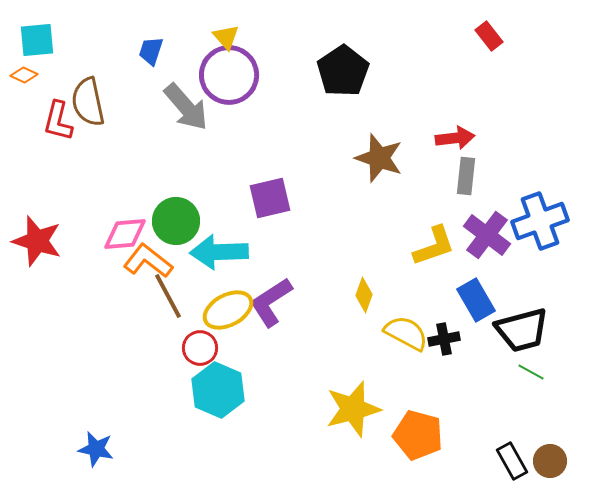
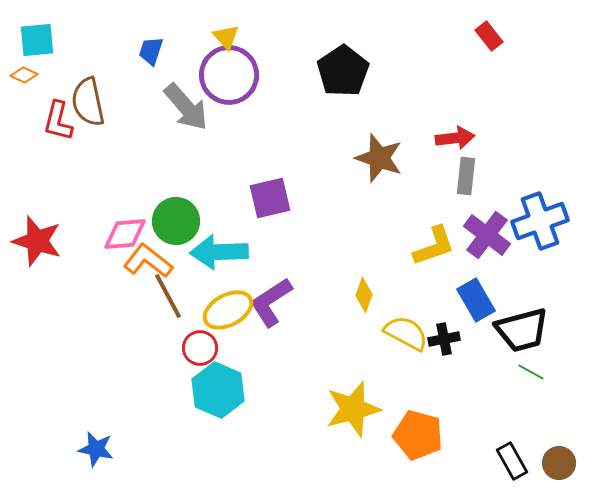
brown circle: moved 9 px right, 2 px down
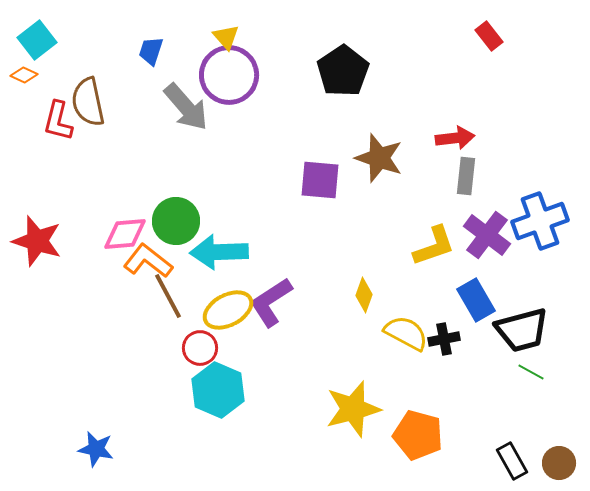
cyan square: rotated 33 degrees counterclockwise
purple square: moved 50 px right, 18 px up; rotated 18 degrees clockwise
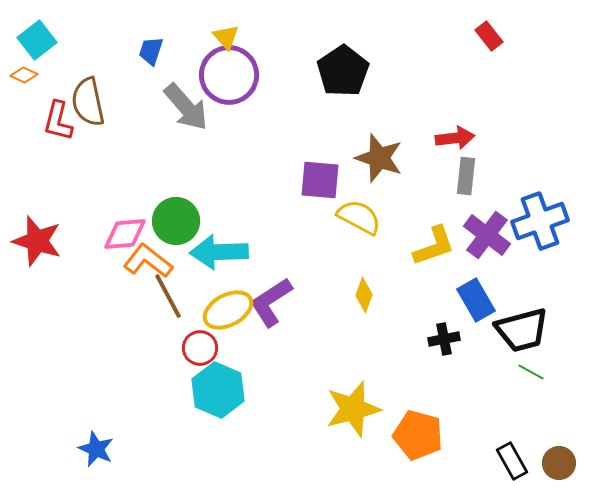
yellow semicircle: moved 47 px left, 116 px up
blue star: rotated 12 degrees clockwise
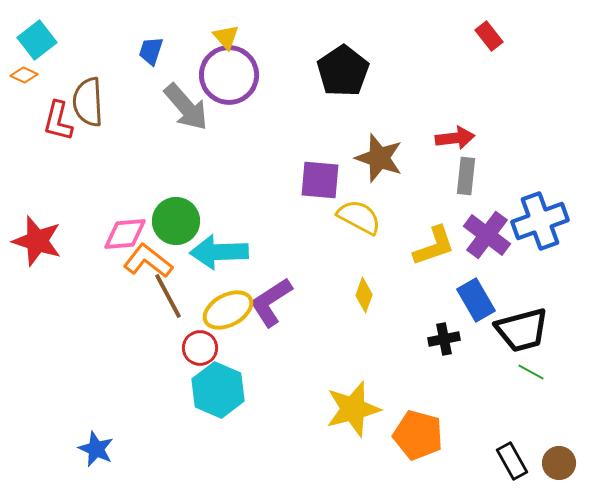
brown semicircle: rotated 9 degrees clockwise
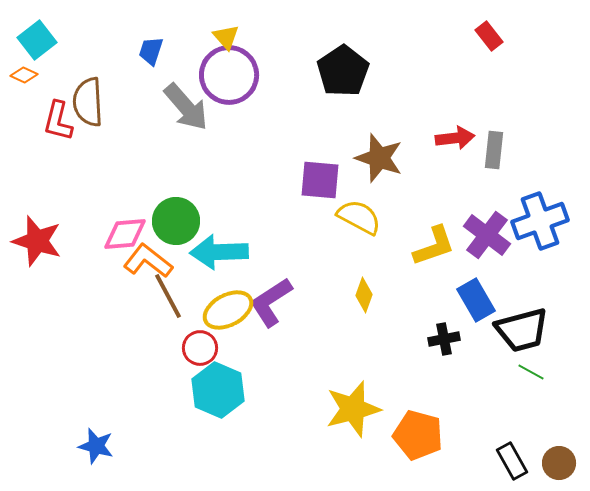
gray rectangle: moved 28 px right, 26 px up
blue star: moved 3 px up; rotated 9 degrees counterclockwise
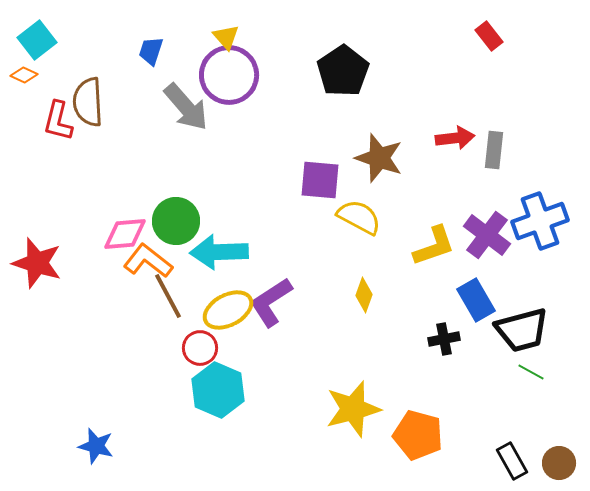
red star: moved 22 px down
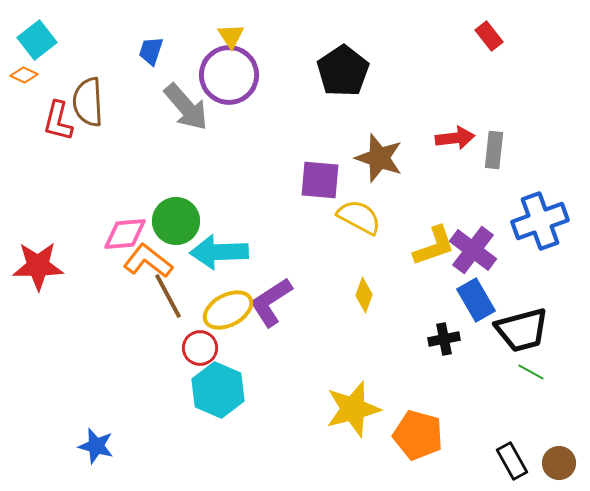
yellow triangle: moved 5 px right, 1 px up; rotated 8 degrees clockwise
purple cross: moved 14 px left, 15 px down
red star: moved 1 px right, 3 px down; rotated 18 degrees counterclockwise
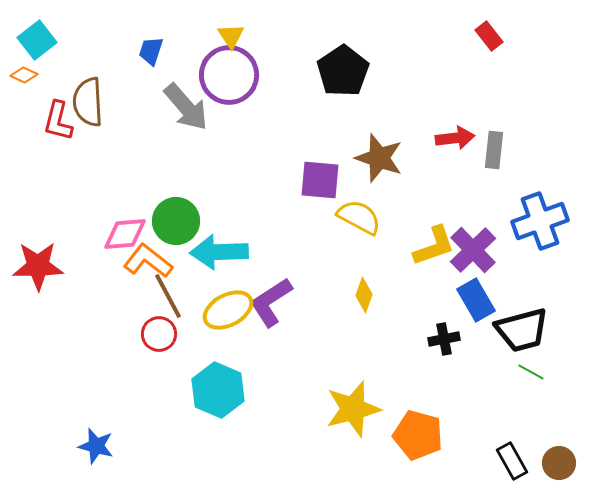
purple cross: rotated 9 degrees clockwise
red circle: moved 41 px left, 14 px up
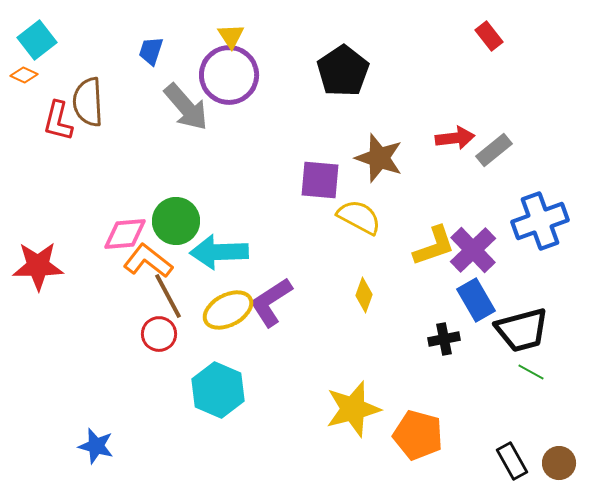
gray rectangle: rotated 45 degrees clockwise
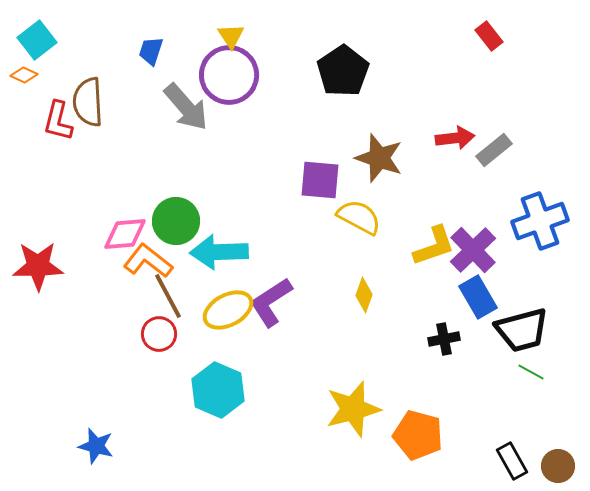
blue rectangle: moved 2 px right, 3 px up
brown circle: moved 1 px left, 3 px down
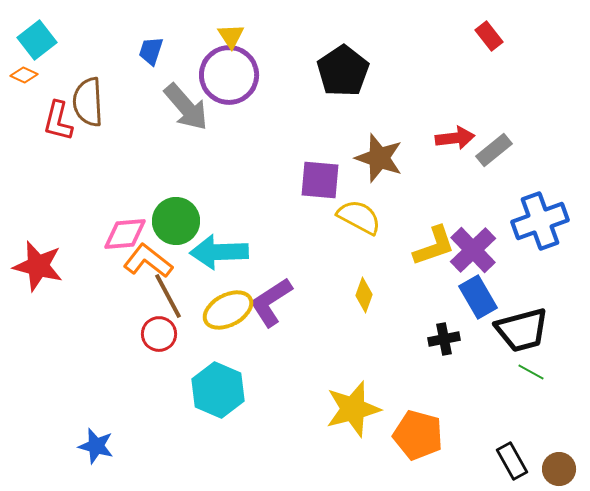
red star: rotated 15 degrees clockwise
brown circle: moved 1 px right, 3 px down
